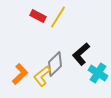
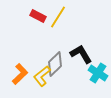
black L-shape: rotated 100 degrees clockwise
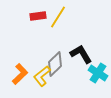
red rectangle: rotated 35 degrees counterclockwise
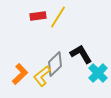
cyan cross: rotated 12 degrees clockwise
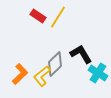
red rectangle: rotated 42 degrees clockwise
cyan cross: rotated 12 degrees counterclockwise
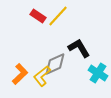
yellow line: moved 1 px up; rotated 10 degrees clockwise
black L-shape: moved 2 px left, 6 px up
gray diamond: rotated 20 degrees clockwise
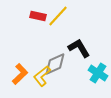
red rectangle: rotated 21 degrees counterclockwise
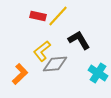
black L-shape: moved 8 px up
gray diamond: rotated 20 degrees clockwise
yellow L-shape: moved 25 px up
